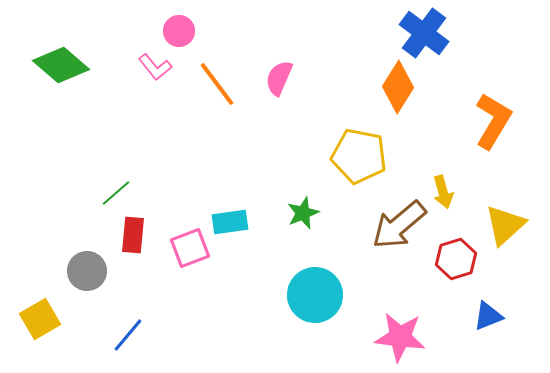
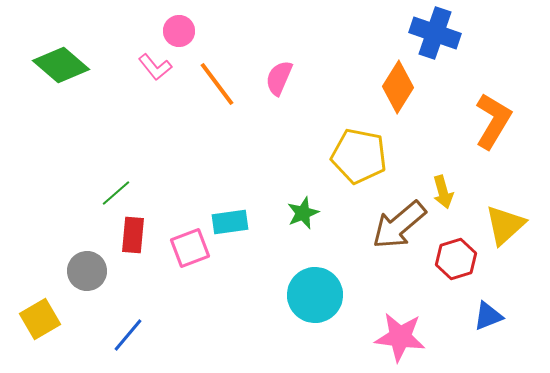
blue cross: moved 11 px right; rotated 18 degrees counterclockwise
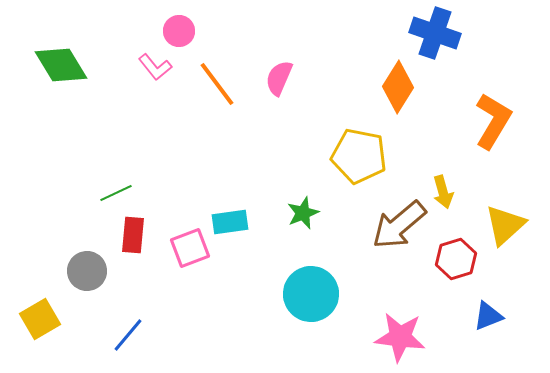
green diamond: rotated 18 degrees clockwise
green line: rotated 16 degrees clockwise
cyan circle: moved 4 px left, 1 px up
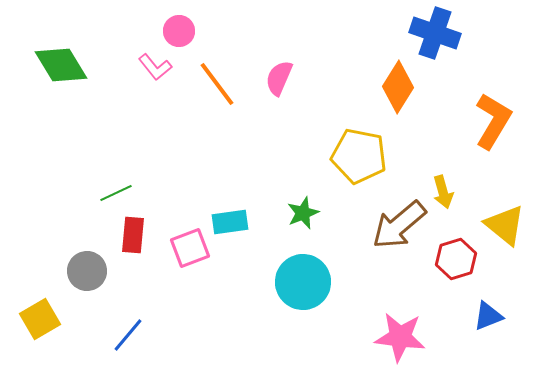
yellow triangle: rotated 39 degrees counterclockwise
cyan circle: moved 8 px left, 12 px up
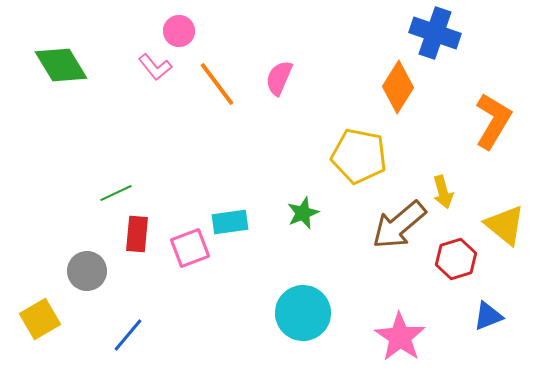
red rectangle: moved 4 px right, 1 px up
cyan circle: moved 31 px down
pink star: rotated 27 degrees clockwise
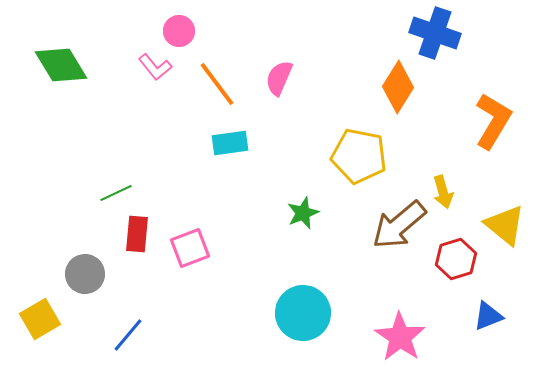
cyan rectangle: moved 79 px up
gray circle: moved 2 px left, 3 px down
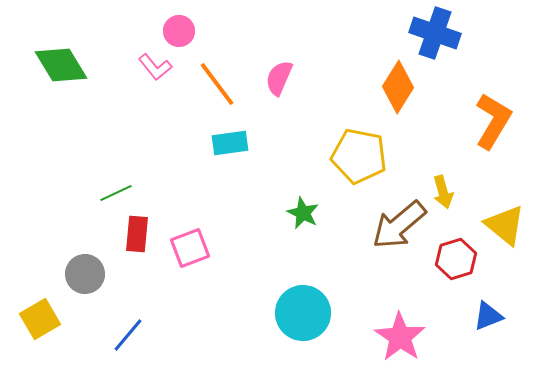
green star: rotated 24 degrees counterclockwise
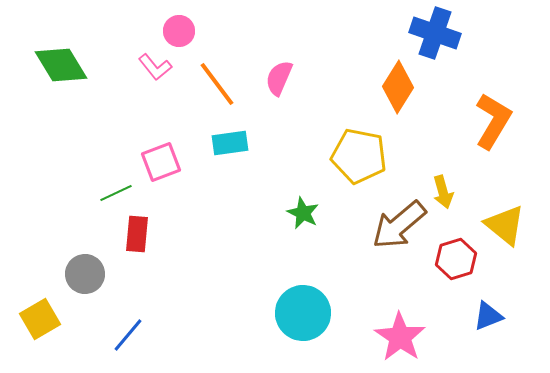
pink square: moved 29 px left, 86 px up
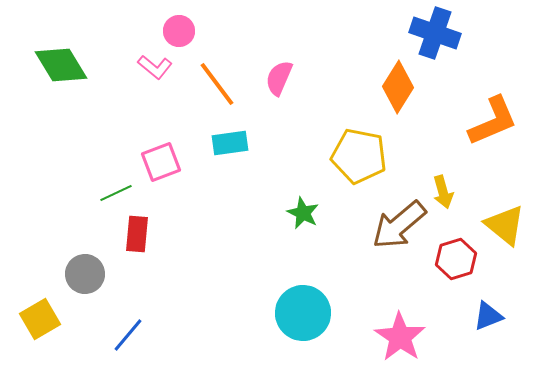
pink L-shape: rotated 12 degrees counterclockwise
orange L-shape: rotated 36 degrees clockwise
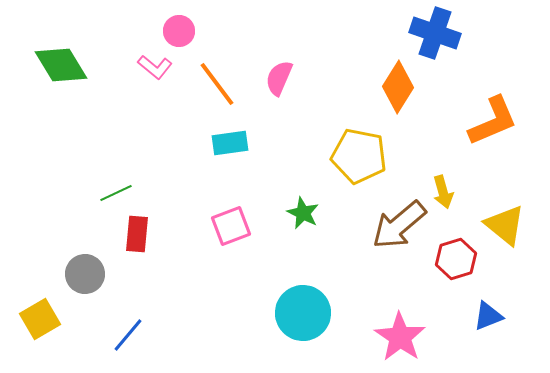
pink square: moved 70 px right, 64 px down
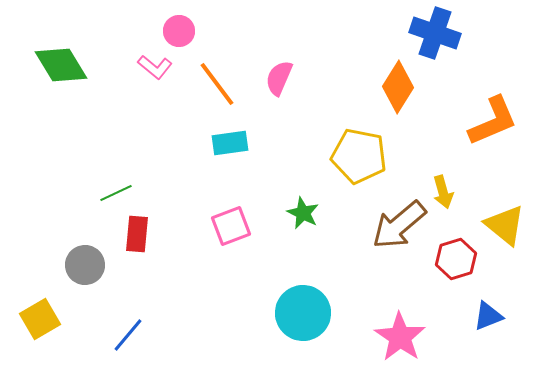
gray circle: moved 9 px up
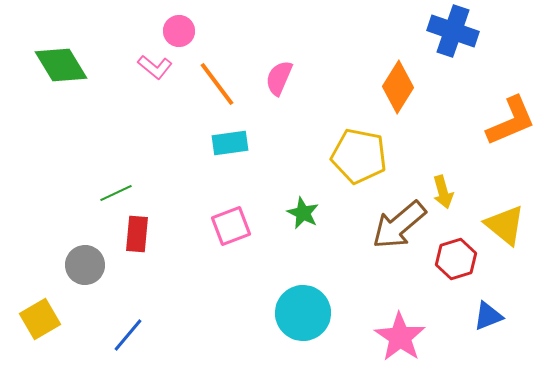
blue cross: moved 18 px right, 2 px up
orange L-shape: moved 18 px right
